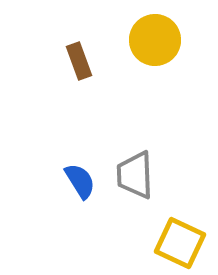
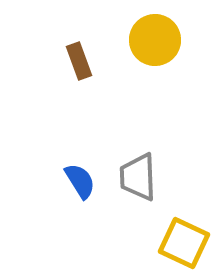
gray trapezoid: moved 3 px right, 2 px down
yellow square: moved 4 px right
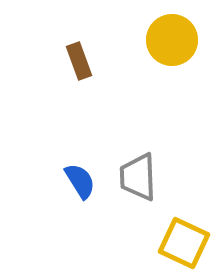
yellow circle: moved 17 px right
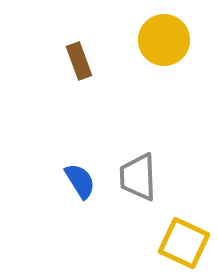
yellow circle: moved 8 px left
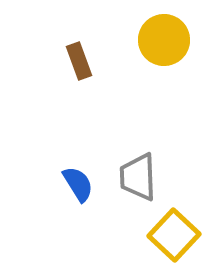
blue semicircle: moved 2 px left, 3 px down
yellow square: moved 10 px left, 8 px up; rotated 18 degrees clockwise
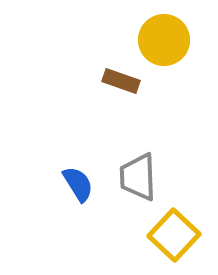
brown rectangle: moved 42 px right, 20 px down; rotated 51 degrees counterclockwise
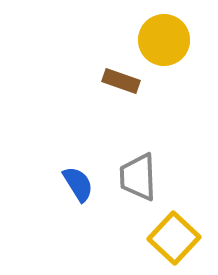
yellow square: moved 3 px down
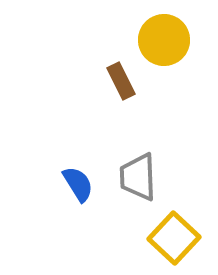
brown rectangle: rotated 45 degrees clockwise
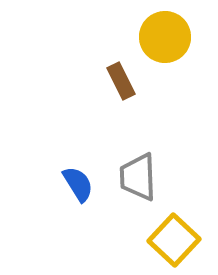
yellow circle: moved 1 px right, 3 px up
yellow square: moved 2 px down
